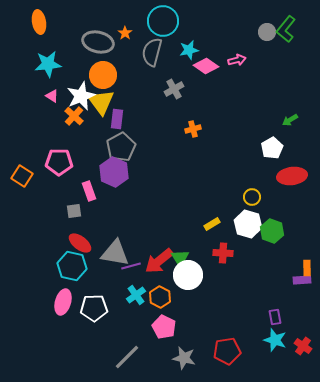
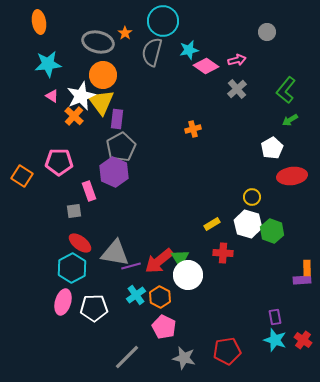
green L-shape at (286, 29): moved 61 px down
gray cross at (174, 89): moved 63 px right; rotated 12 degrees counterclockwise
cyan hexagon at (72, 266): moved 2 px down; rotated 20 degrees clockwise
red cross at (303, 346): moved 6 px up
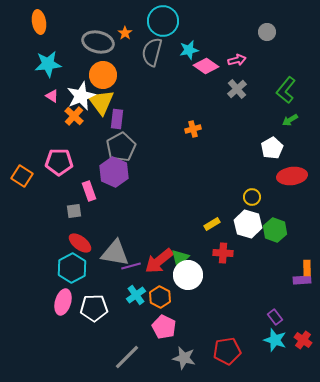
green hexagon at (272, 231): moved 3 px right, 1 px up
green triangle at (180, 258): rotated 18 degrees clockwise
purple rectangle at (275, 317): rotated 28 degrees counterclockwise
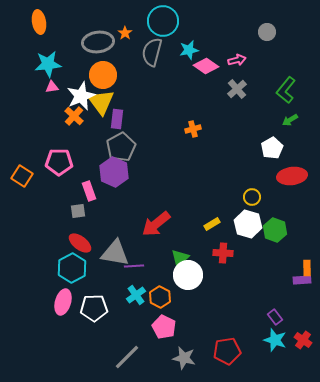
gray ellipse at (98, 42): rotated 20 degrees counterclockwise
pink triangle at (52, 96): moved 9 px up; rotated 40 degrees counterclockwise
gray square at (74, 211): moved 4 px right
red arrow at (159, 261): moved 3 px left, 37 px up
purple line at (131, 266): moved 3 px right; rotated 12 degrees clockwise
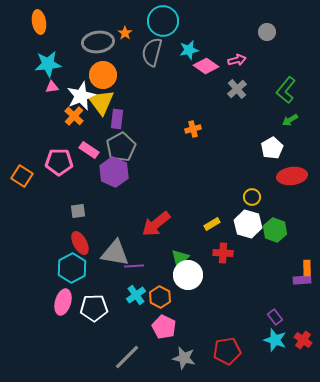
pink rectangle at (89, 191): moved 41 px up; rotated 36 degrees counterclockwise
red ellipse at (80, 243): rotated 25 degrees clockwise
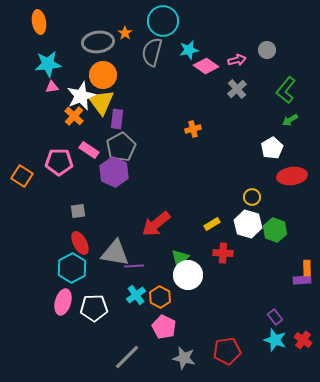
gray circle at (267, 32): moved 18 px down
